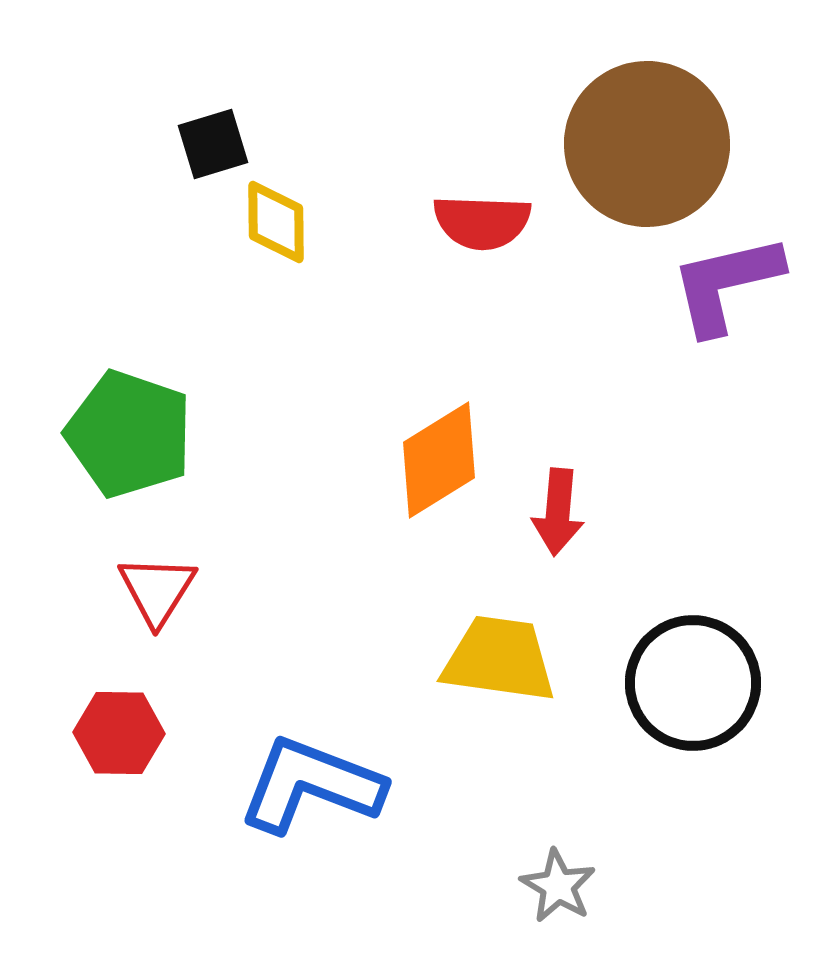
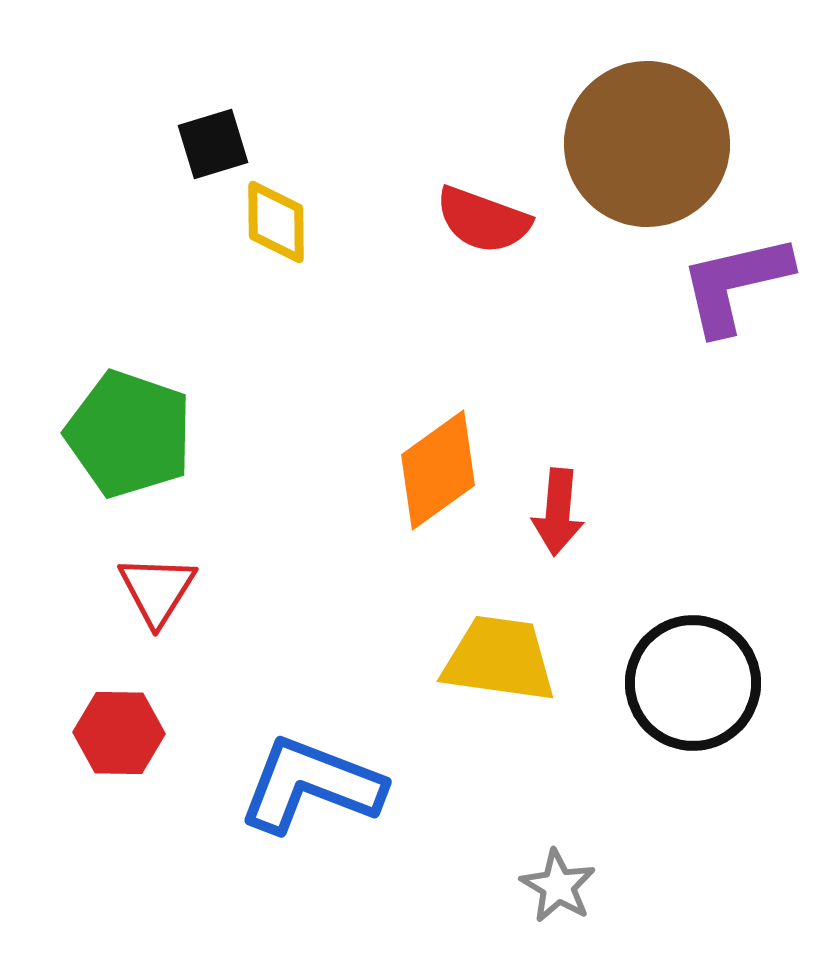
red semicircle: moved 1 px right, 2 px up; rotated 18 degrees clockwise
purple L-shape: moved 9 px right
orange diamond: moved 1 px left, 10 px down; rotated 4 degrees counterclockwise
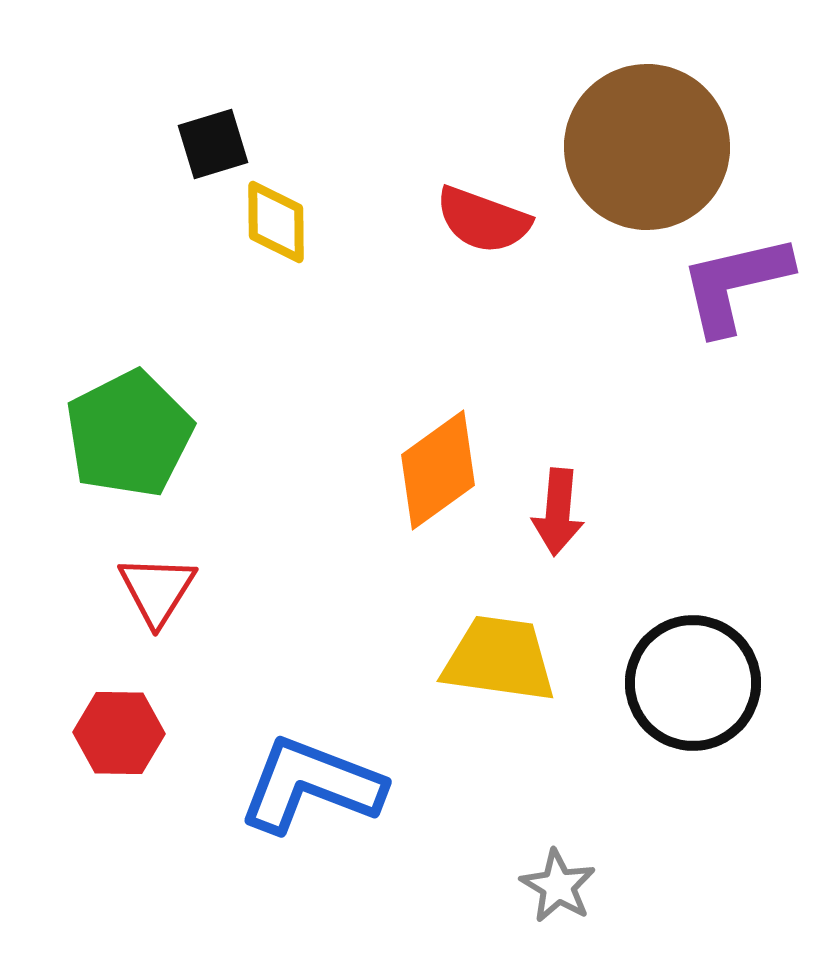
brown circle: moved 3 px down
green pentagon: rotated 26 degrees clockwise
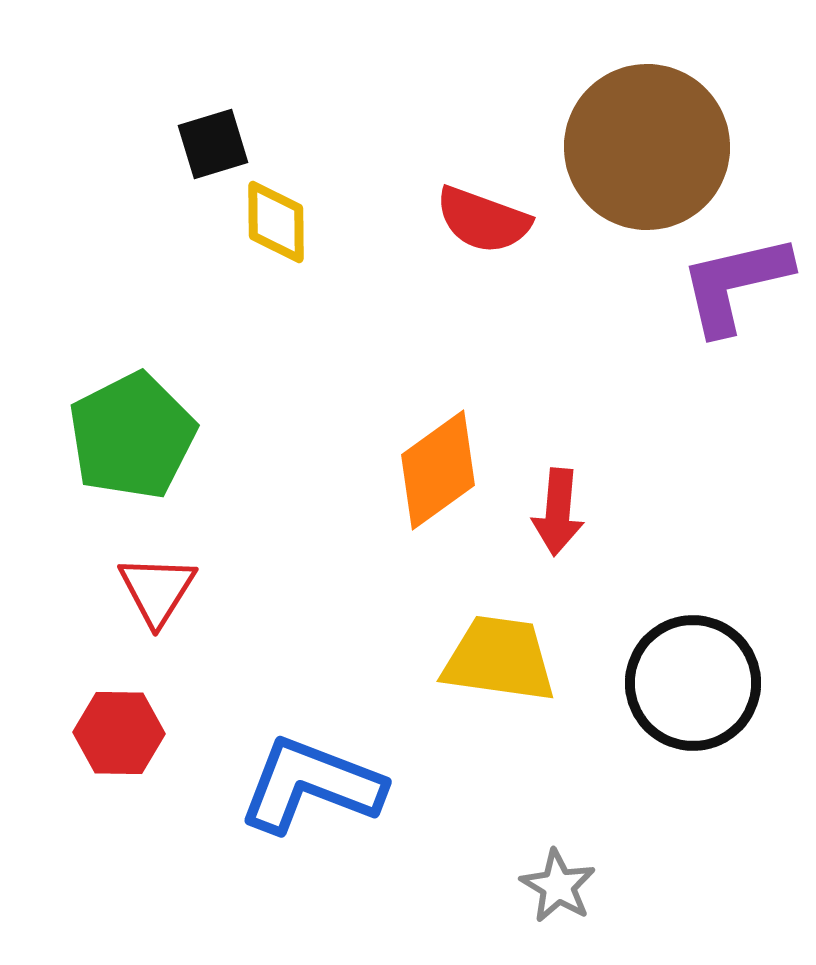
green pentagon: moved 3 px right, 2 px down
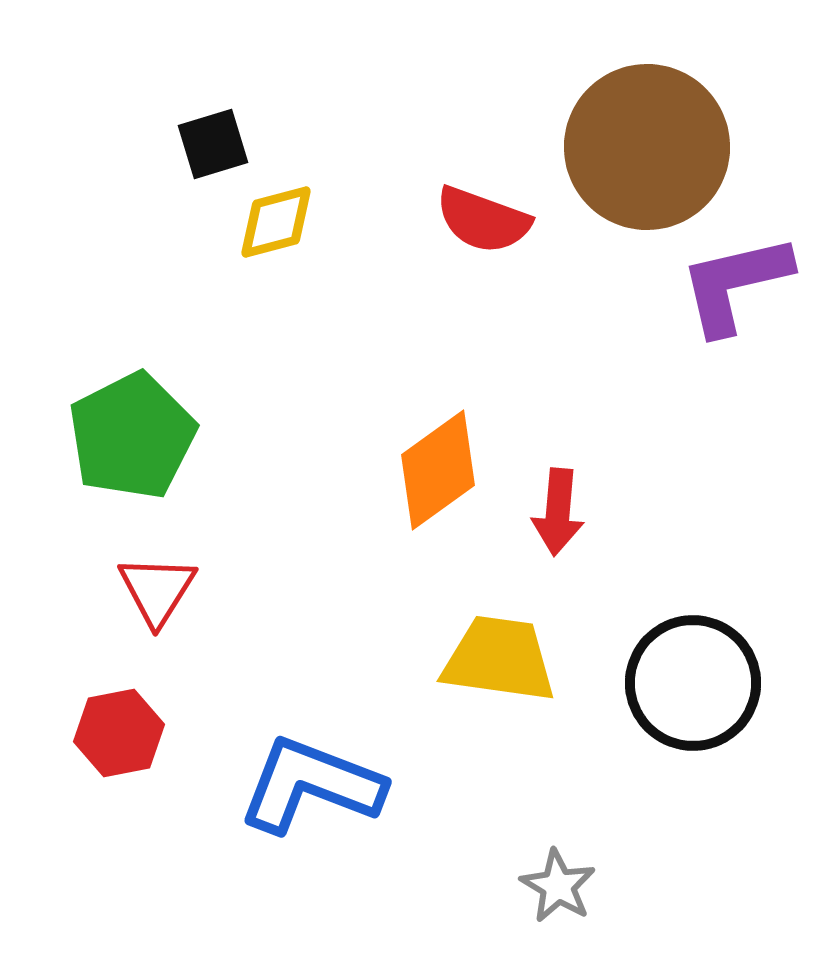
yellow diamond: rotated 76 degrees clockwise
red hexagon: rotated 12 degrees counterclockwise
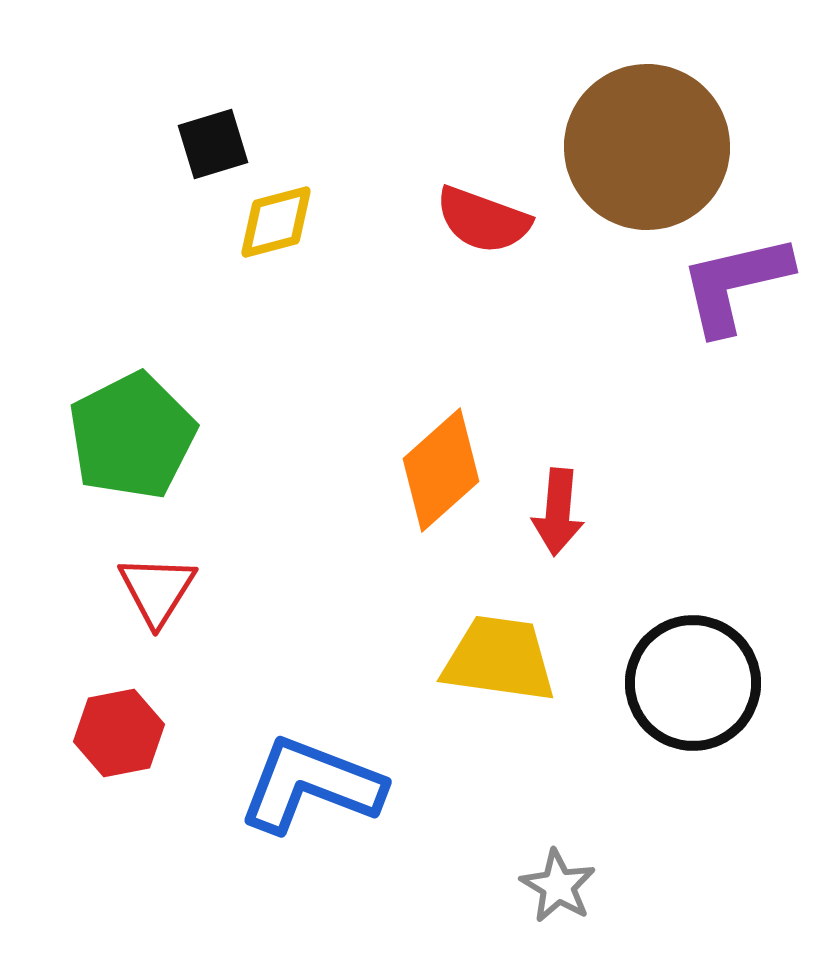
orange diamond: moved 3 px right; rotated 6 degrees counterclockwise
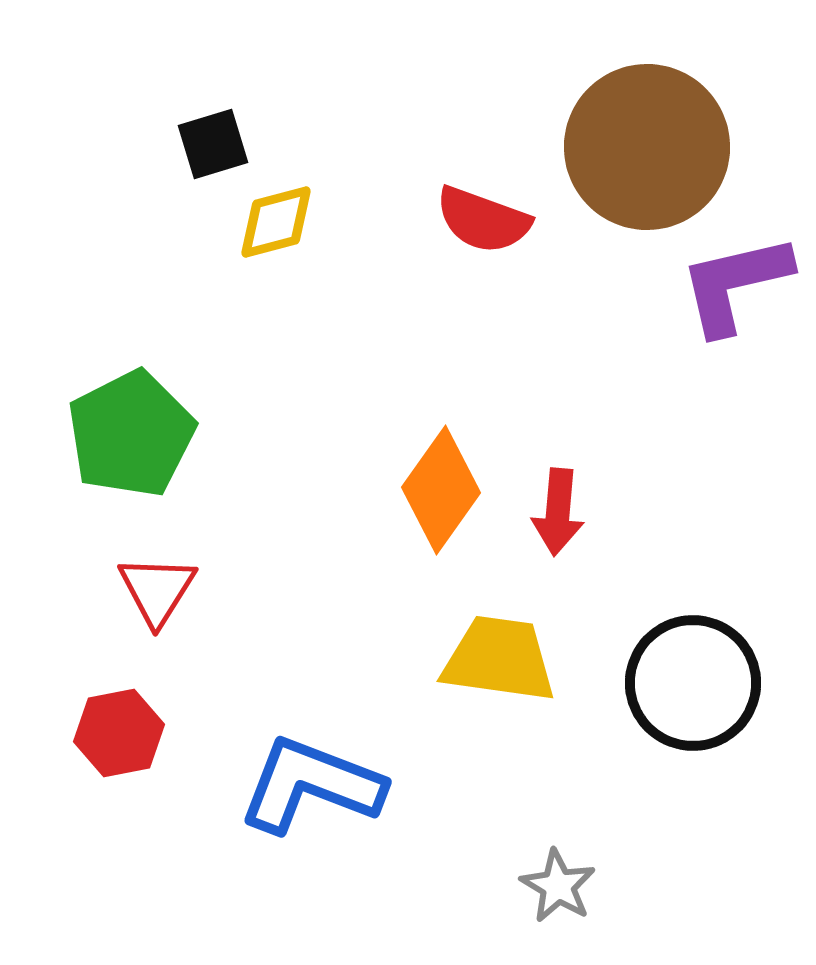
green pentagon: moved 1 px left, 2 px up
orange diamond: moved 20 px down; rotated 13 degrees counterclockwise
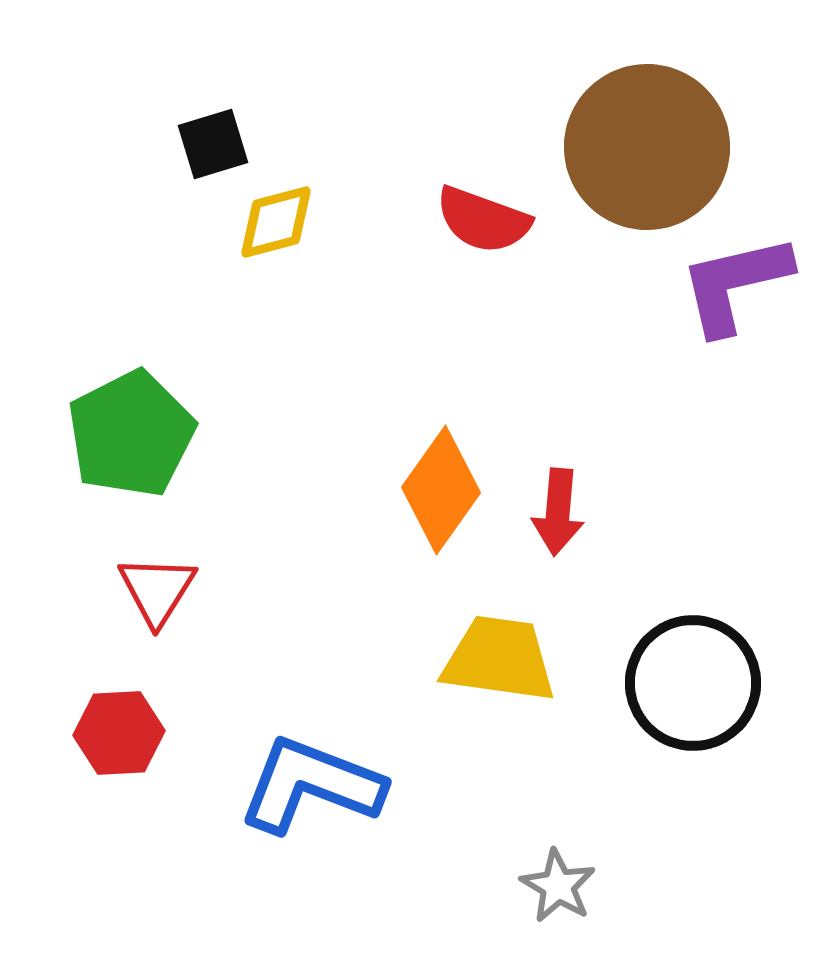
red hexagon: rotated 8 degrees clockwise
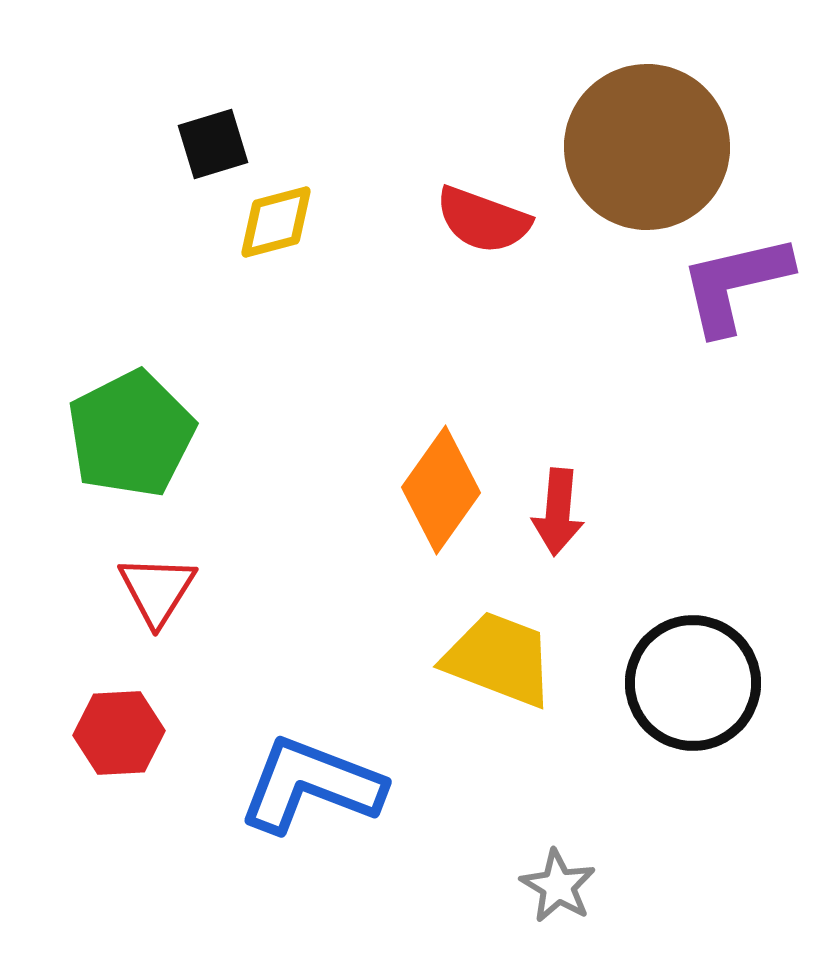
yellow trapezoid: rotated 13 degrees clockwise
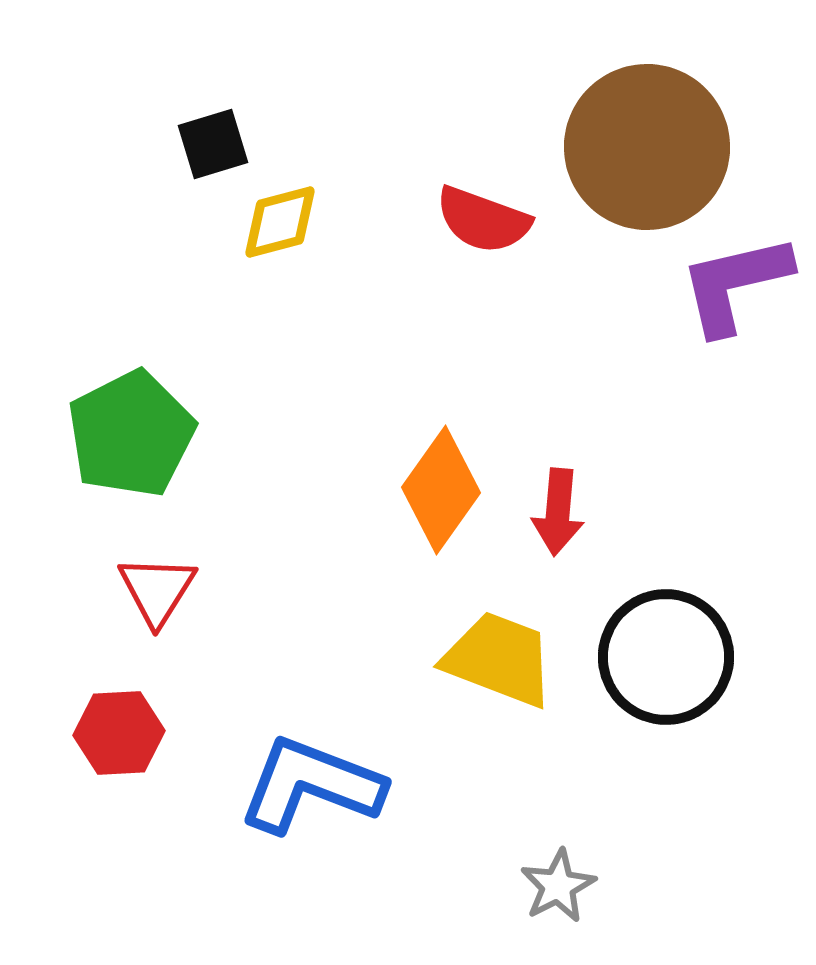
yellow diamond: moved 4 px right
black circle: moved 27 px left, 26 px up
gray star: rotated 14 degrees clockwise
